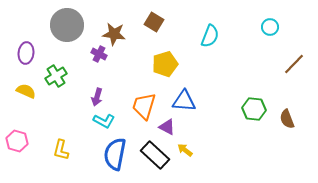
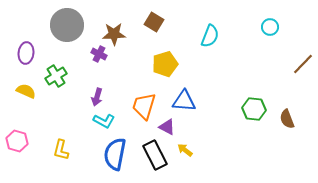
brown star: rotated 10 degrees counterclockwise
brown line: moved 9 px right
black rectangle: rotated 20 degrees clockwise
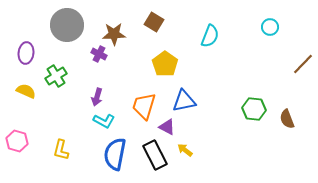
yellow pentagon: rotated 20 degrees counterclockwise
blue triangle: rotated 15 degrees counterclockwise
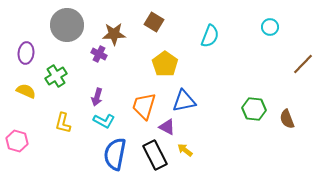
yellow L-shape: moved 2 px right, 27 px up
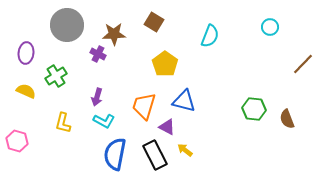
purple cross: moved 1 px left
blue triangle: rotated 25 degrees clockwise
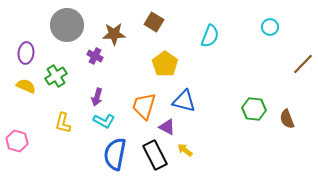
purple cross: moved 3 px left, 2 px down
yellow semicircle: moved 5 px up
